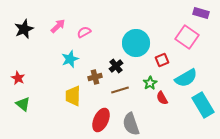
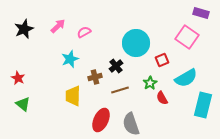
cyan rectangle: rotated 45 degrees clockwise
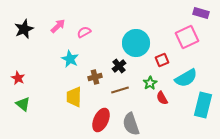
pink square: rotated 30 degrees clockwise
cyan star: rotated 24 degrees counterclockwise
black cross: moved 3 px right
yellow trapezoid: moved 1 px right, 1 px down
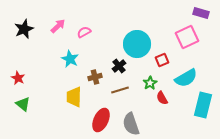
cyan circle: moved 1 px right, 1 px down
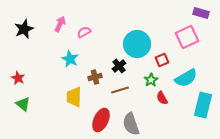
pink arrow: moved 2 px right, 2 px up; rotated 21 degrees counterclockwise
green star: moved 1 px right, 3 px up
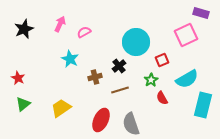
pink square: moved 1 px left, 2 px up
cyan circle: moved 1 px left, 2 px up
cyan semicircle: moved 1 px right, 1 px down
yellow trapezoid: moved 13 px left, 11 px down; rotated 55 degrees clockwise
green triangle: rotated 42 degrees clockwise
